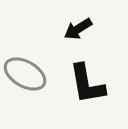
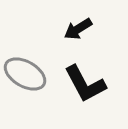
black L-shape: moved 2 px left; rotated 18 degrees counterclockwise
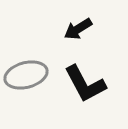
gray ellipse: moved 1 px right, 1 px down; rotated 45 degrees counterclockwise
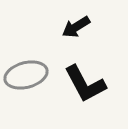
black arrow: moved 2 px left, 2 px up
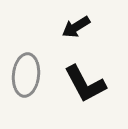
gray ellipse: rotated 69 degrees counterclockwise
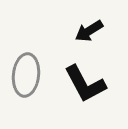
black arrow: moved 13 px right, 4 px down
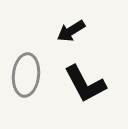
black arrow: moved 18 px left
